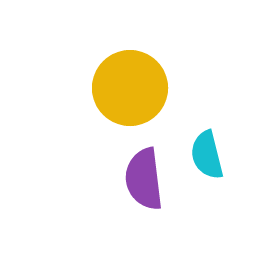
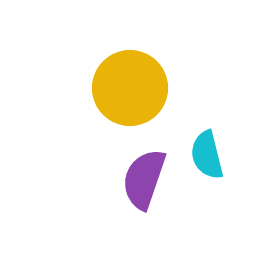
purple semicircle: rotated 26 degrees clockwise
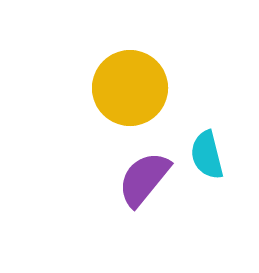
purple semicircle: rotated 20 degrees clockwise
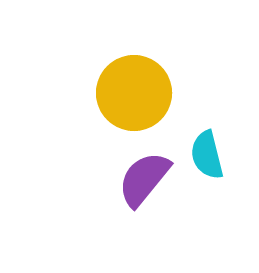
yellow circle: moved 4 px right, 5 px down
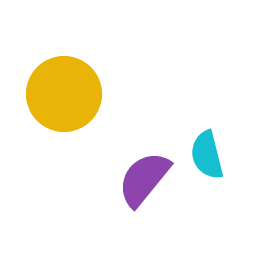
yellow circle: moved 70 px left, 1 px down
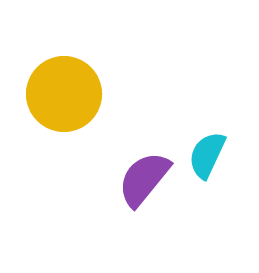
cyan semicircle: rotated 39 degrees clockwise
